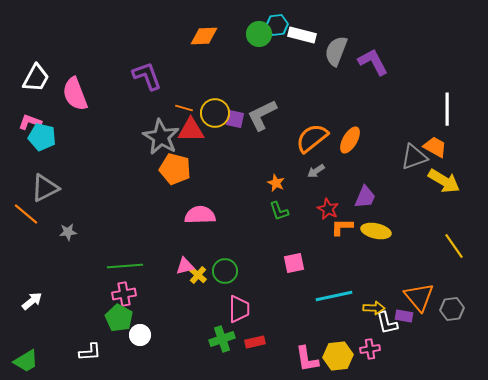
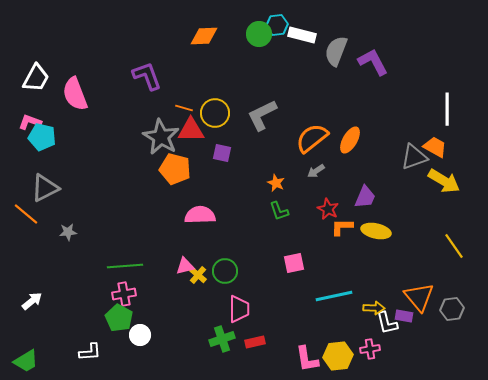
purple square at (235, 119): moved 13 px left, 34 px down
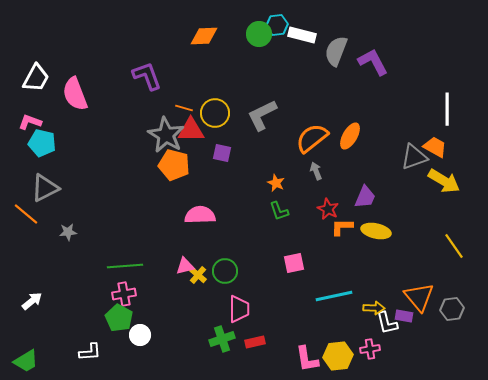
cyan pentagon at (42, 137): moved 6 px down
gray star at (161, 137): moved 5 px right, 2 px up
orange ellipse at (350, 140): moved 4 px up
orange pentagon at (175, 169): moved 1 px left, 4 px up
gray arrow at (316, 171): rotated 102 degrees clockwise
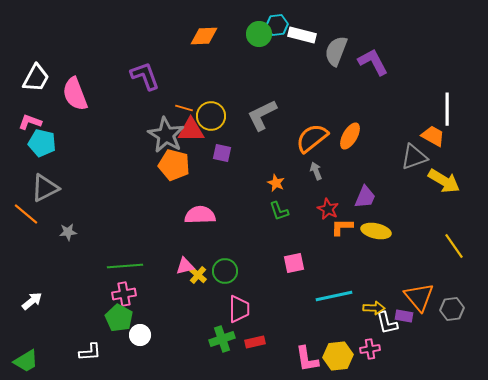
purple L-shape at (147, 76): moved 2 px left
yellow circle at (215, 113): moved 4 px left, 3 px down
orange trapezoid at (435, 147): moved 2 px left, 11 px up
